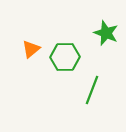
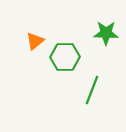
green star: rotated 20 degrees counterclockwise
orange triangle: moved 4 px right, 8 px up
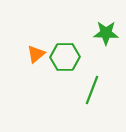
orange triangle: moved 1 px right, 13 px down
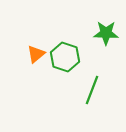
green hexagon: rotated 20 degrees clockwise
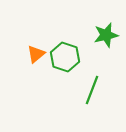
green star: moved 2 px down; rotated 15 degrees counterclockwise
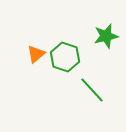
green star: moved 1 px down
green line: rotated 64 degrees counterclockwise
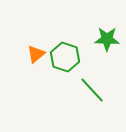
green star: moved 1 px right, 3 px down; rotated 15 degrees clockwise
